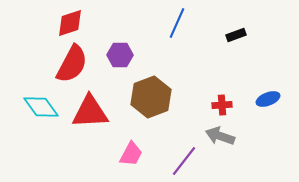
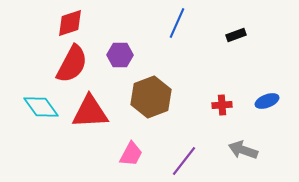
blue ellipse: moved 1 px left, 2 px down
gray arrow: moved 23 px right, 14 px down
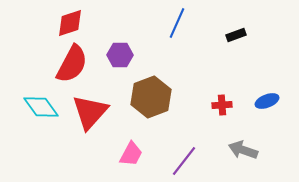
red triangle: rotated 45 degrees counterclockwise
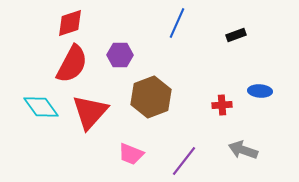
blue ellipse: moved 7 px left, 10 px up; rotated 25 degrees clockwise
pink trapezoid: rotated 84 degrees clockwise
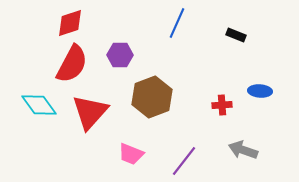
black rectangle: rotated 42 degrees clockwise
brown hexagon: moved 1 px right
cyan diamond: moved 2 px left, 2 px up
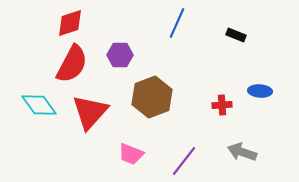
gray arrow: moved 1 px left, 2 px down
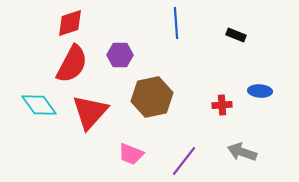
blue line: moved 1 px left; rotated 28 degrees counterclockwise
brown hexagon: rotated 9 degrees clockwise
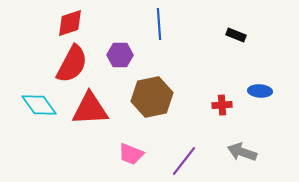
blue line: moved 17 px left, 1 px down
red triangle: moved 3 px up; rotated 45 degrees clockwise
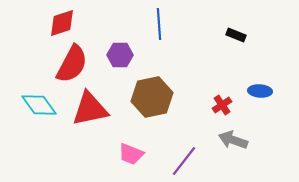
red diamond: moved 8 px left
red cross: rotated 30 degrees counterclockwise
red triangle: rotated 9 degrees counterclockwise
gray arrow: moved 9 px left, 12 px up
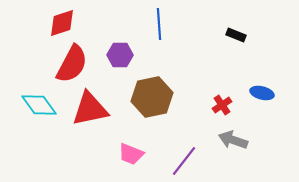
blue ellipse: moved 2 px right, 2 px down; rotated 10 degrees clockwise
